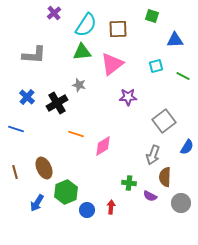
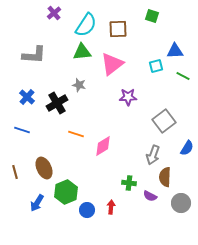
blue triangle: moved 11 px down
blue line: moved 6 px right, 1 px down
blue semicircle: moved 1 px down
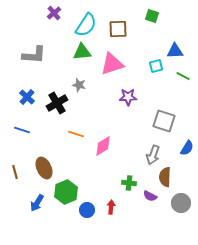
pink triangle: rotated 20 degrees clockwise
gray square: rotated 35 degrees counterclockwise
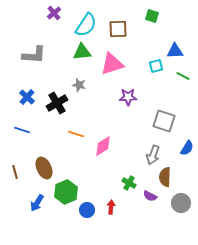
green cross: rotated 24 degrees clockwise
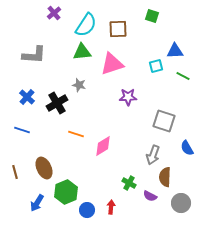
blue semicircle: rotated 119 degrees clockwise
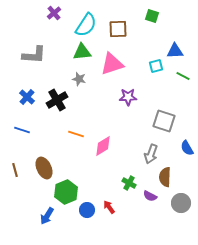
gray star: moved 6 px up
black cross: moved 3 px up
gray arrow: moved 2 px left, 1 px up
brown line: moved 2 px up
blue arrow: moved 10 px right, 13 px down
red arrow: moved 2 px left; rotated 40 degrees counterclockwise
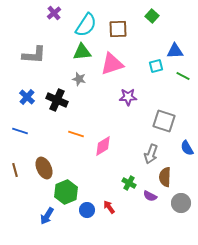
green square: rotated 24 degrees clockwise
black cross: rotated 35 degrees counterclockwise
blue line: moved 2 px left, 1 px down
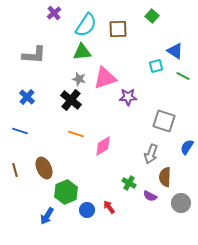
blue triangle: rotated 36 degrees clockwise
pink triangle: moved 7 px left, 14 px down
black cross: moved 14 px right; rotated 15 degrees clockwise
blue semicircle: moved 1 px up; rotated 63 degrees clockwise
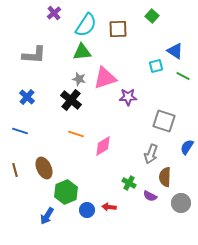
red arrow: rotated 48 degrees counterclockwise
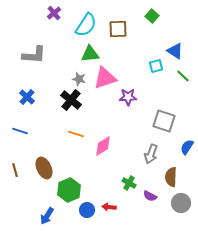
green triangle: moved 8 px right, 2 px down
green line: rotated 16 degrees clockwise
brown semicircle: moved 6 px right
green hexagon: moved 3 px right, 2 px up
